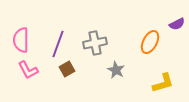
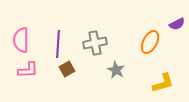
purple line: rotated 16 degrees counterclockwise
pink L-shape: rotated 65 degrees counterclockwise
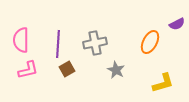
pink L-shape: rotated 10 degrees counterclockwise
